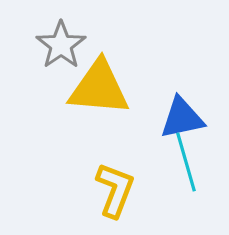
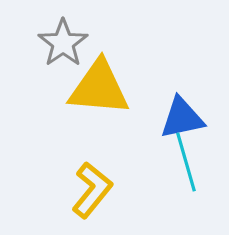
gray star: moved 2 px right, 2 px up
yellow L-shape: moved 23 px left; rotated 18 degrees clockwise
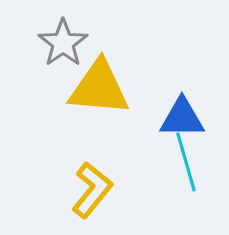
blue triangle: rotated 12 degrees clockwise
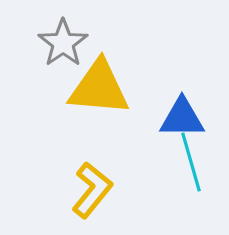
cyan line: moved 5 px right
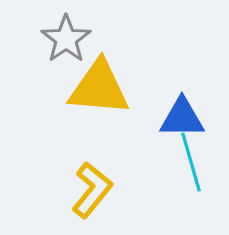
gray star: moved 3 px right, 4 px up
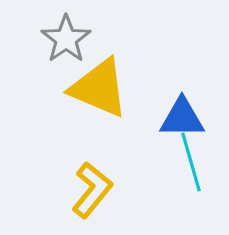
yellow triangle: rotated 18 degrees clockwise
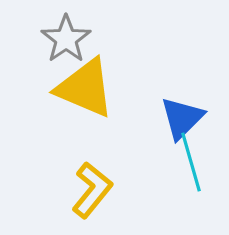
yellow triangle: moved 14 px left
blue triangle: rotated 45 degrees counterclockwise
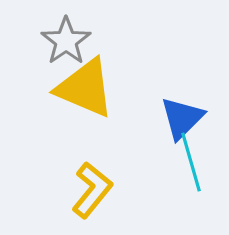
gray star: moved 2 px down
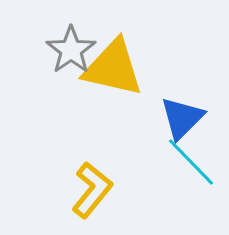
gray star: moved 5 px right, 9 px down
yellow triangle: moved 28 px right, 20 px up; rotated 10 degrees counterclockwise
cyan line: rotated 28 degrees counterclockwise
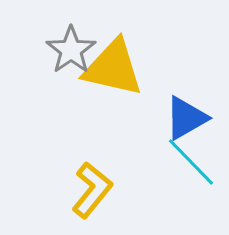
blue triangle: moved 4 px right; rotated 15 degrees clockwise
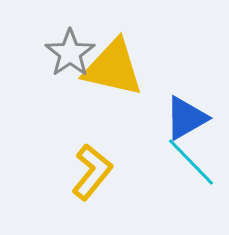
gray star: moved 1 px left, 3 px down
yellow L-shape: moved 18 px up
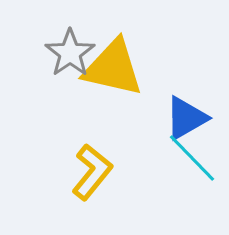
cyan line: moved 1 px right, 4 px up
